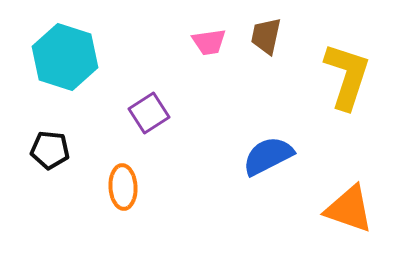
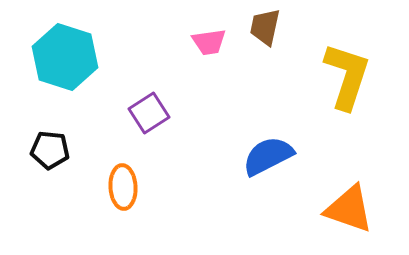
brown trapezoid: moved 1 px left, 9 px up
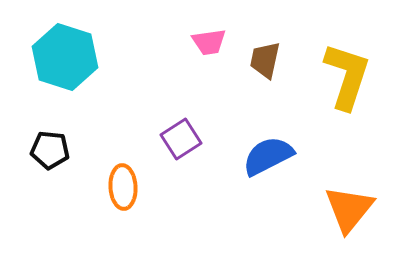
brown trapezoid: moved 33 px down
purple square: moved 32 px right, 26 px down
orange triangle: rotated 50 degrees clockwise
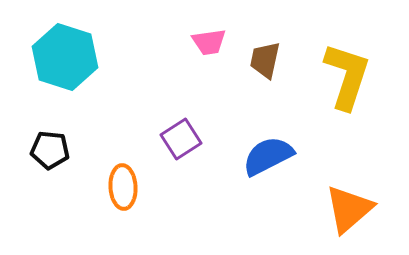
orange triangle: rotated 10 degrees clockwise
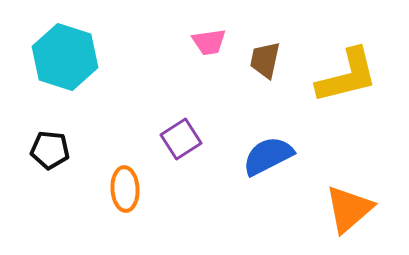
yellow L-shape: rotated 58 degrees clockwise
orange ellipse: moved 2 px right, 2 px down
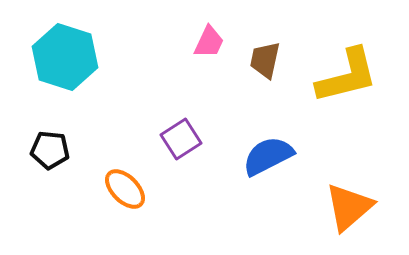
pink trapezoid: rotated 57 degrees counterclockwise
orange ellipse: rotated 42 degrees counterclockwise
orange triangle: moved 2 px up
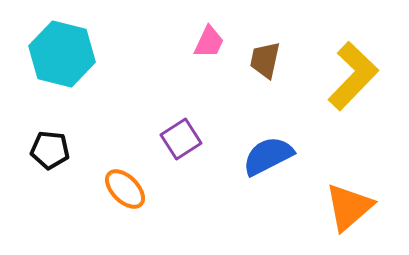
cyan hexagon: moved 3 px left, 3 px up; rotated 4 degrees counterclockwise
yellow L-shape: moved 6 px right; rotated 32 degrees counterclockwise
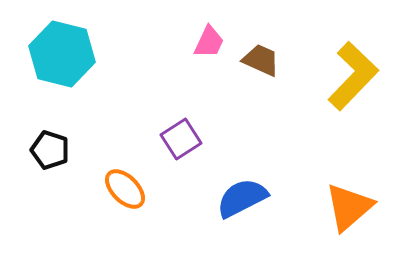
brown trapezoid: moved 4 px left; rotated 102 degrees clockwise
black pentagon: rotated 12 degrees clockwise
blue semicircle: moved 26 px left, 42 px down
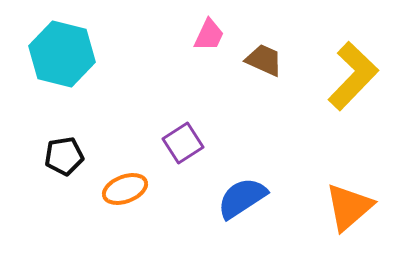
pink trapezoid: moved 7 px up
brown trapezoid: moved 3 px right
purple square: moved 2 px right, 4 px down
black pentagon: moved 14 px right, 6 px down; rotated 27 degrees counterclockwise
orange ellipse: rotated 66 degrees counterclockwise
blue semicircle: rotated 6 degrees counterclockwise
